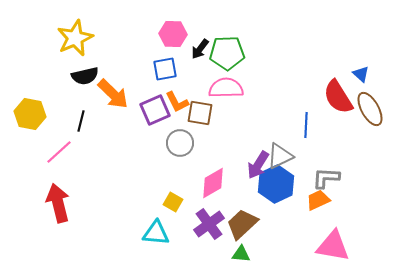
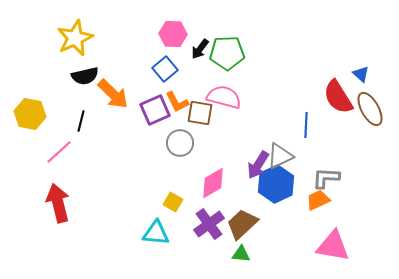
blue square: rotated 30 degrees counterclockwise
pink semicircle: moved 2 px left, 9 px down; rotated 16 degrees clockwise
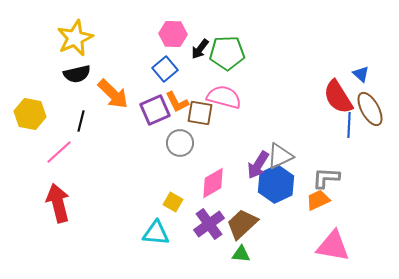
black semicircle: moved 8 px left, 2 px up
blue line: moved 43 px right
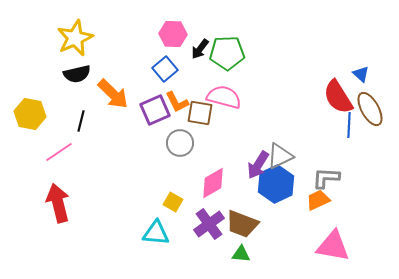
pink line: rotated 8 degrees clockwise
brown trapezoid: rotated 116 degrees counterclockwise
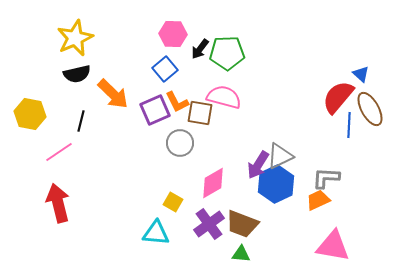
red semicircle: rotated 72 degrees clockwise
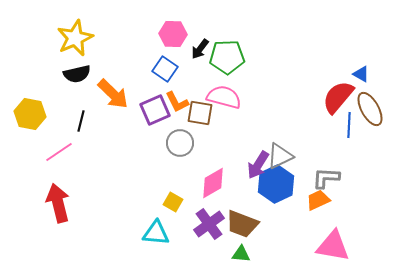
green pentagon: moved 4 px down
blue square: rotated 15 degrees counterclockwise
blue triangle: rotated 12 degrees counterclockwise
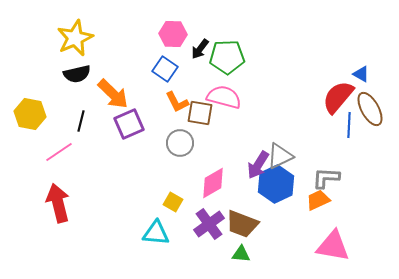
purple square: moved 26 px left, 14 px down
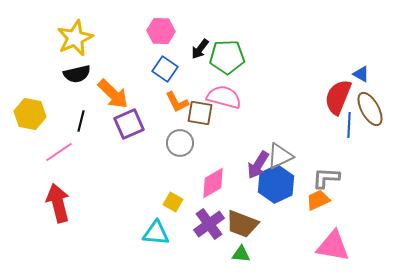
pink hexagon: moved 12 px left, 3 px up
red semicircle: rotated 18 degrees counterclockwise
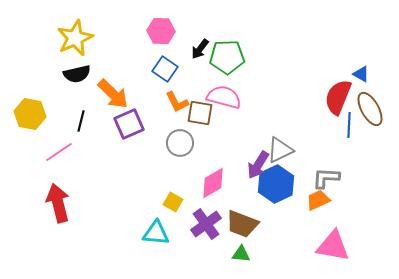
gray triangle: moved 6 px up
purple cross: moved 3 px left
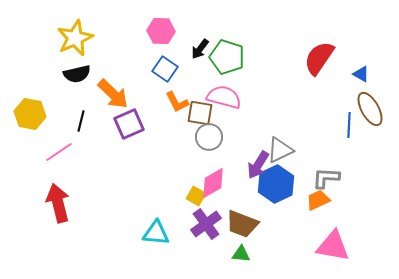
green pentagon: rotated 20 degrees clockwise
red semicircle: moved 19 px left, 39 px up; rotated 12 degrees clockwise
gray circle: moved 29 px right, 6 px up
yellow square: moved 23 px right, 6 px up
